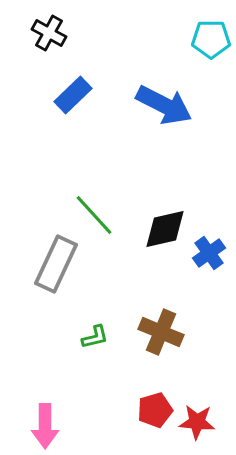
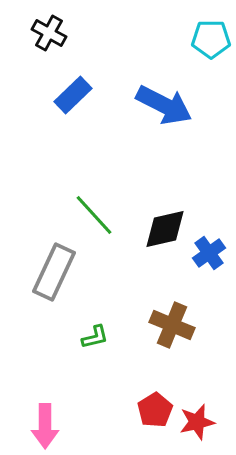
gray rectangle: moved 2 px left, 8 px down
brown cross: moved 11 px right, 7 px up
red pentagon: rotated 16 degrees counterclockwise
red star: rotated 18 degrees counterclockwise
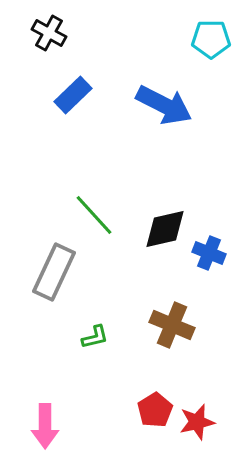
blue cross: rotated 32 degrees counterclockwise
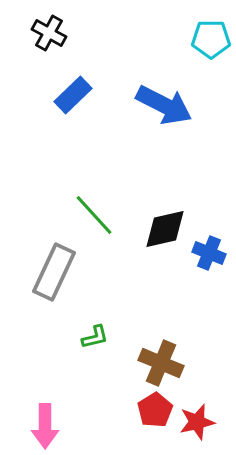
brown cross: moved 11 px left, 38 px down
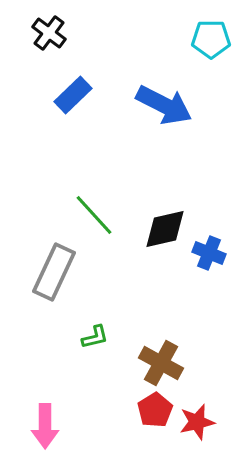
black cross: rotated 8 degrees clockwise
brown cross: rotated 6 degrees clockwise
